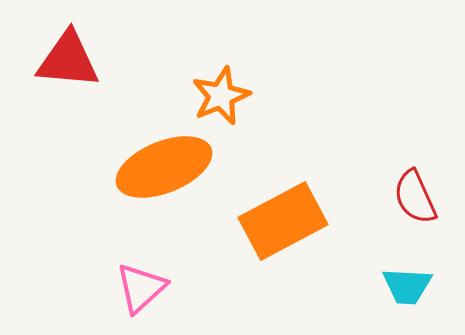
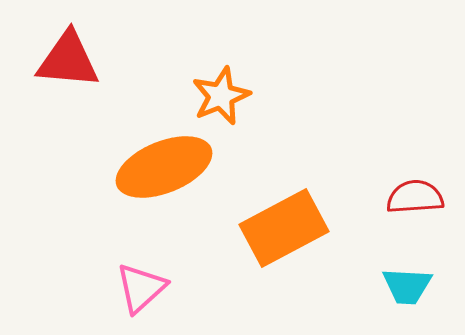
red semicircle: rotated 110 degrees clockwise
orange rectangle: moved 1 px right, 7 px down
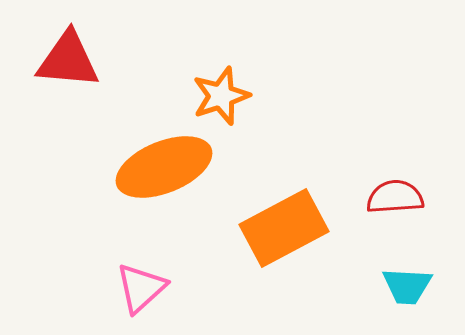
orange star: rotated 4 degrees clockwise
red semicircle: moved 20 px left
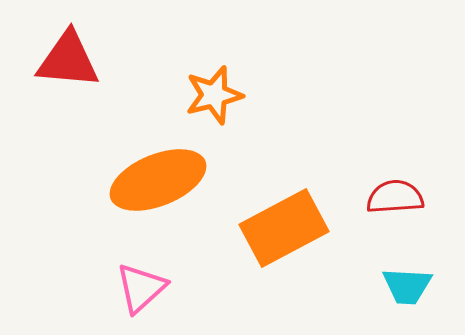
orange star: moved 7 px left, 1 px up; rotated 4 degrees clockwise
orange ellipse: moved 6 px left, 13 px down
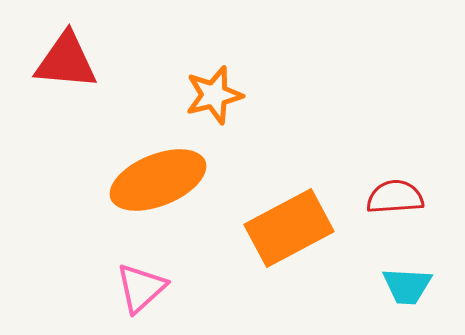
red triangle: moved 2 px left, 1 px down
orange rectangle: moved 5 px right
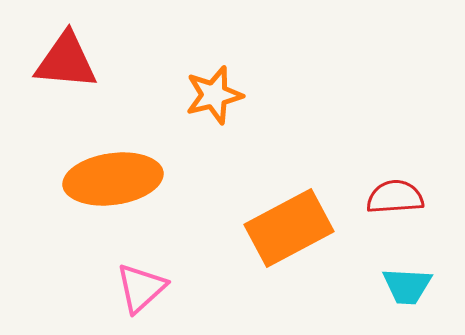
orange ellipse: moved 45 px left, 1 px up; rotated 14 degrees clockwise
